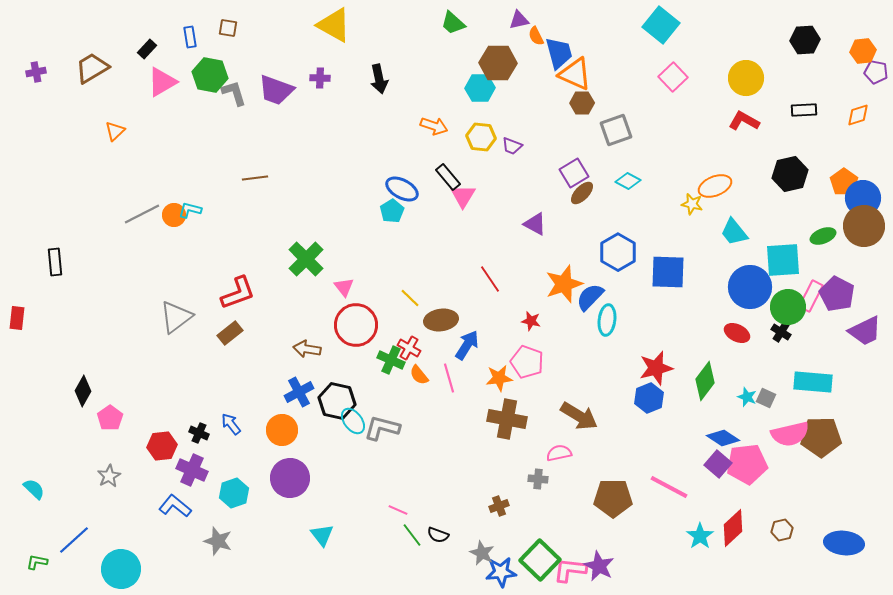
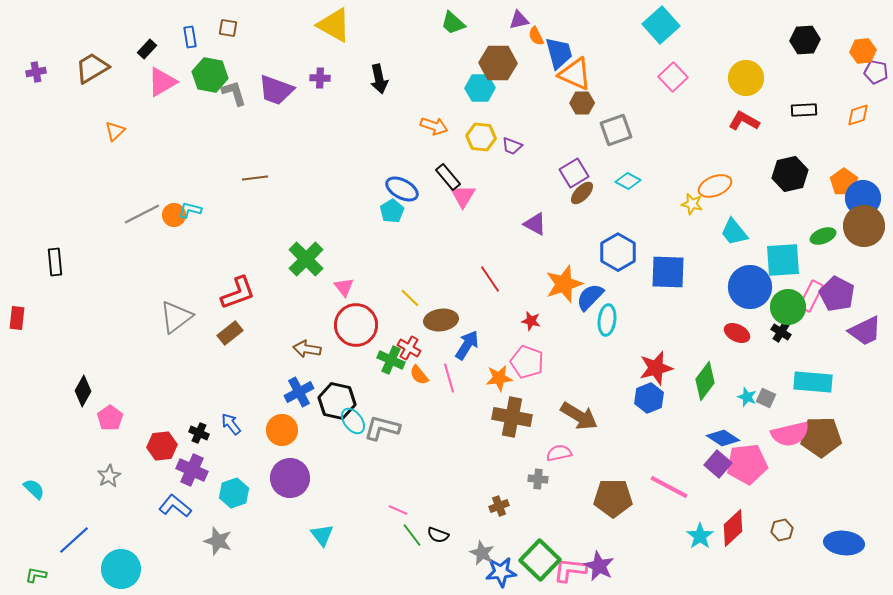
cyan square at (661, 25): rotated 9 degrees clockwise
brown cross at (507, 419): moved 5 px right, 2 px up
green L-shape at (37, 562): moved 1 px left, 13 px down
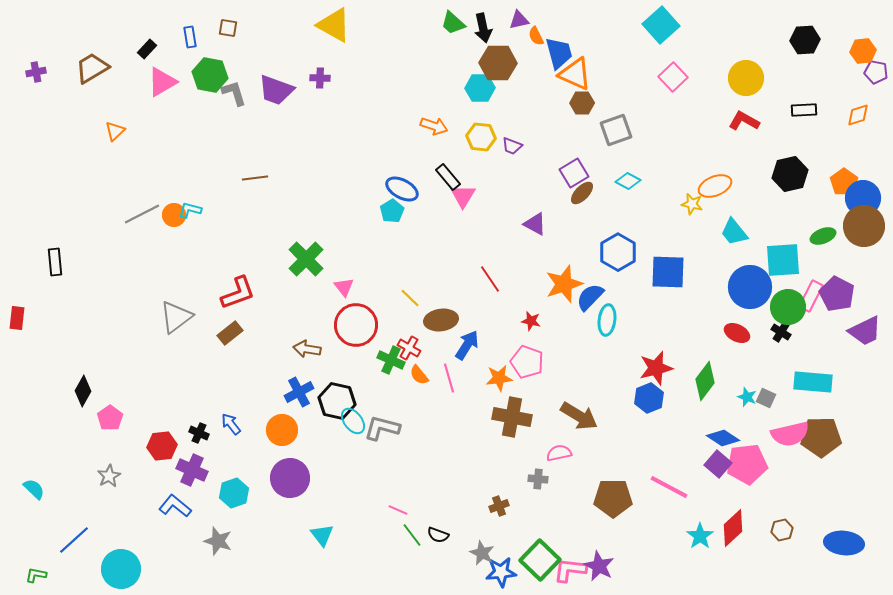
black arrow at (379, 79): moved 104 px right, 51 px up
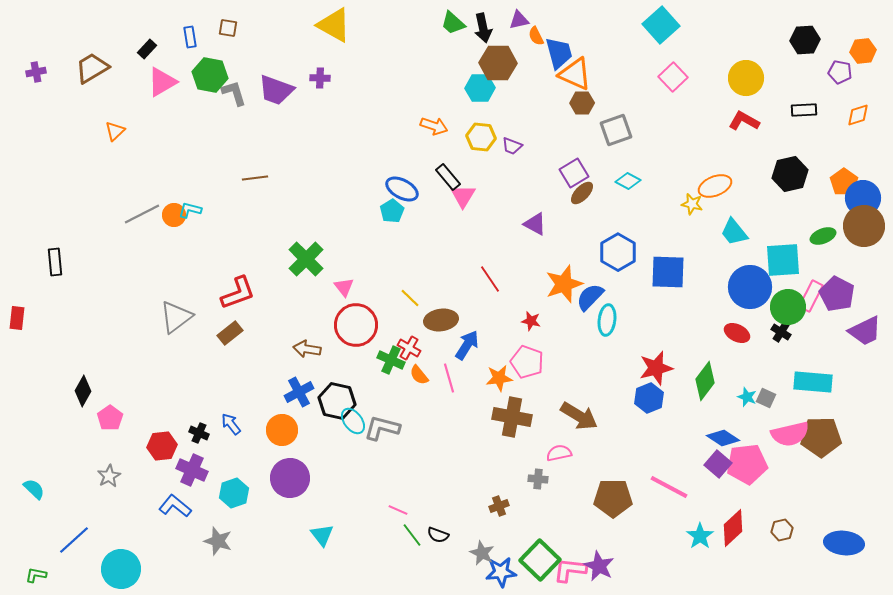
purple pentagon at (876, 72): moved 36 px left
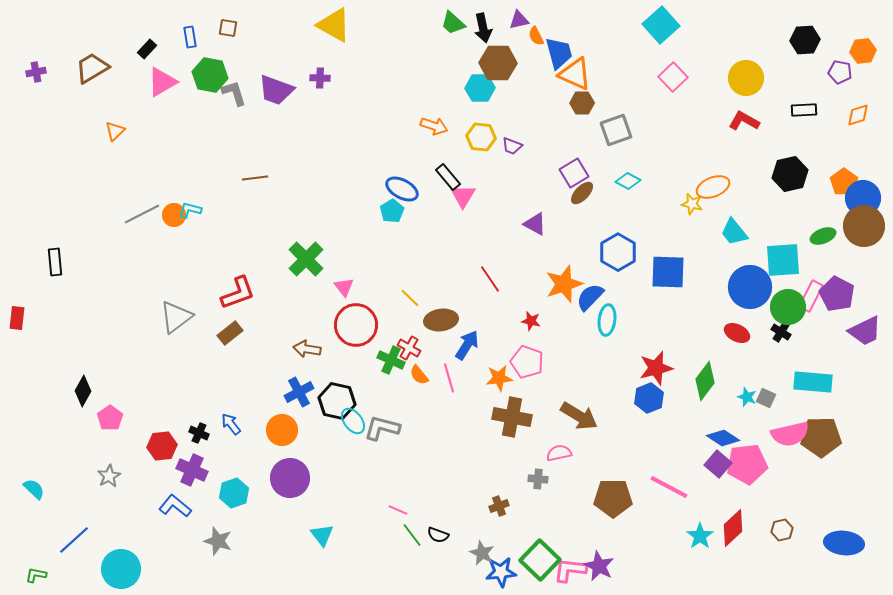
orange ellipse at (715, 186): moved 2 px left, 1 px down
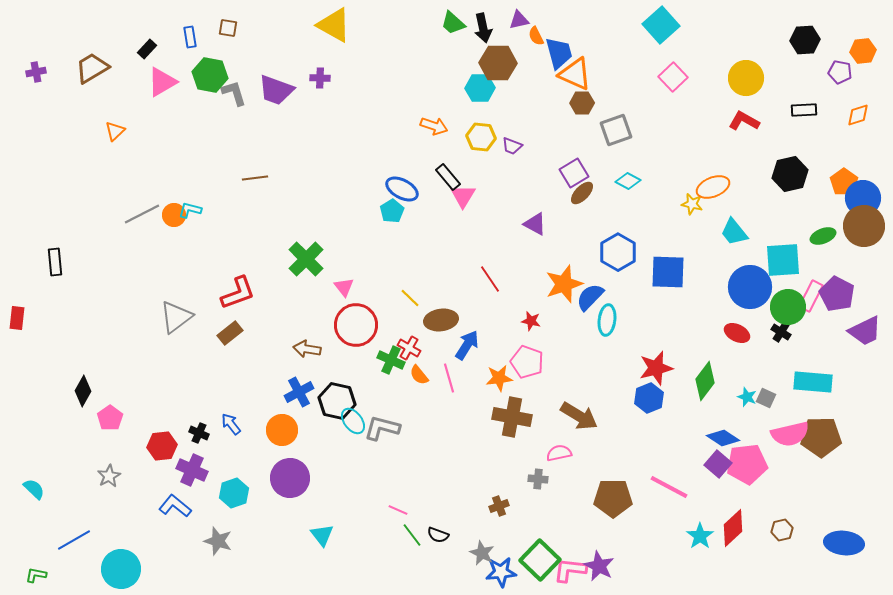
blue line at (74, 540): rotated 12 degrees clockwise
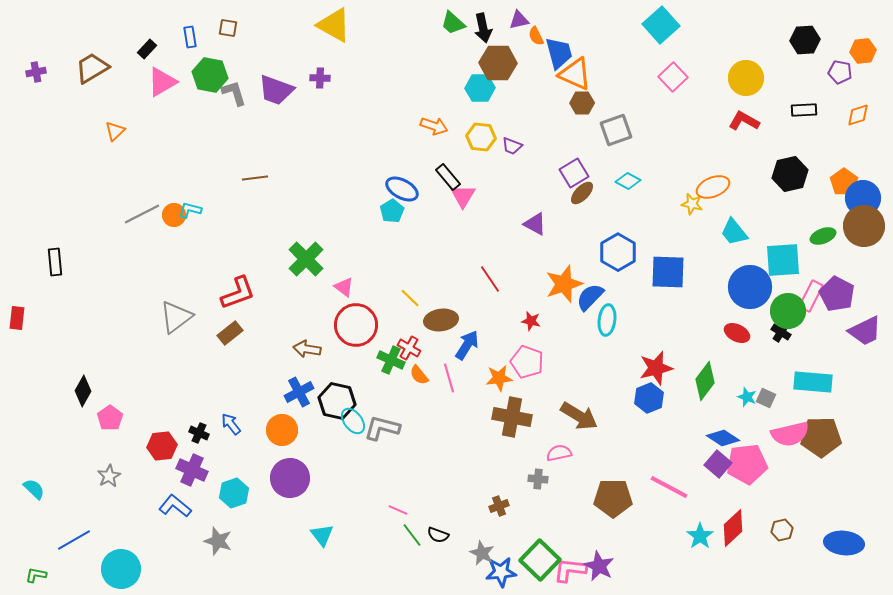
pink triangle at (344, 287): rotated 15 degrees counterclockwise
green circle at (788, 307): moved 4 px down
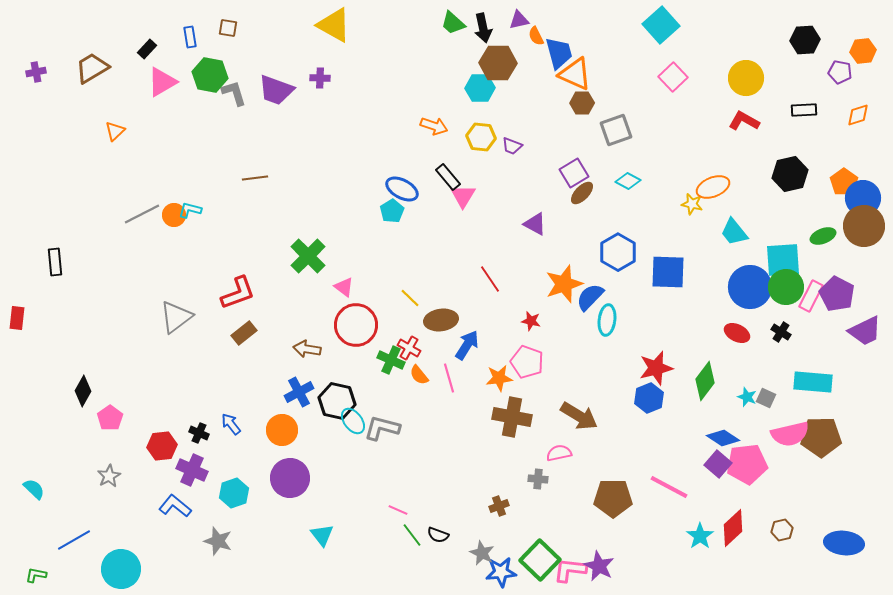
green cross at (306, 259): moved 2 px right, 3 px up
green circle at (788, 311): moved 2 px left, 24 px up
brown rectangle at (230, 333): moved 14 px right
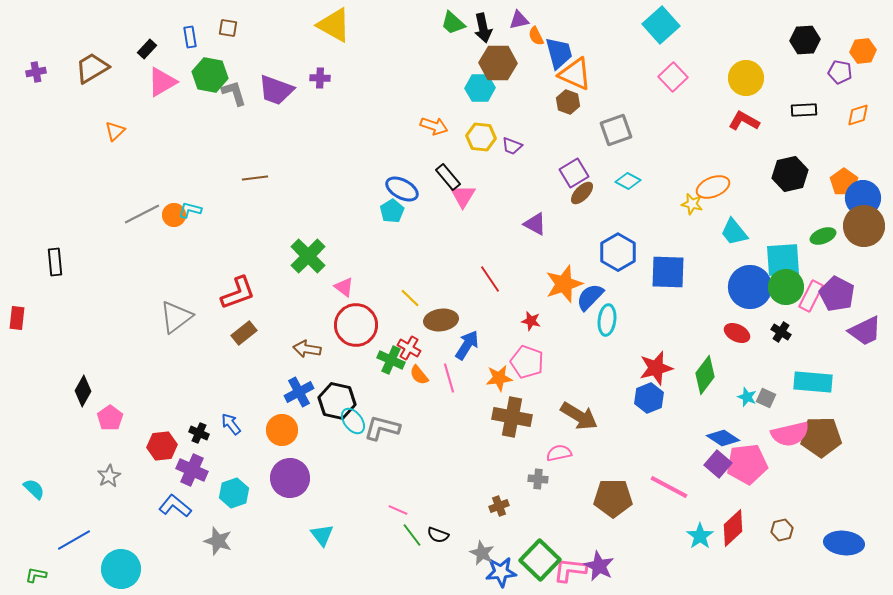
brown hexagon at (582, 103): moved 14 px left, 1 px up; rotated 20 degrees clockwise
green diamond at (705, 381): moved 6 px up
